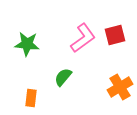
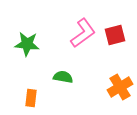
pink L-shape: moved 5 px up
green semicircle: rotated 60 degrees clockwise
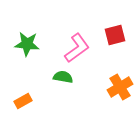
pink L-shape: moved 6 px left, 15 px down
orange rectangle: moved 8 px left, 3 px down; rotated 54 degrees clockwise
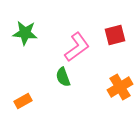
green star: moved 2 px left, 11 px up
pink L-shape: moved 1 px up
green semicircle: rotated 120 degrees counterclockwise
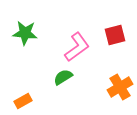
green semicircle: rotated 78 degrees clockwise
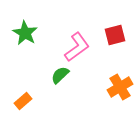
green star: rotated 25 degrees clockwise
green semicircle: moved 3 px left, 2 px up; rotated 12 degrees counterclockwise
orange rectangle: rotated 12 degrees counterclockwise
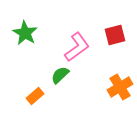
orange rectangle: moved 12 px right, 5 px up
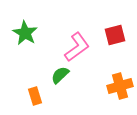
orange cross: moved 1 px up; rotated 15 degrees clockwise
orange rectangle: rotated 66 degrees counterclockwise
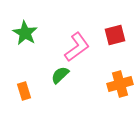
orange cross: moved 2 px up
orange rectangle: moved 11 px left, 5 px up
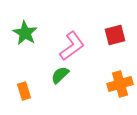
pink L-shape: moved 5 px left, 1 px up
